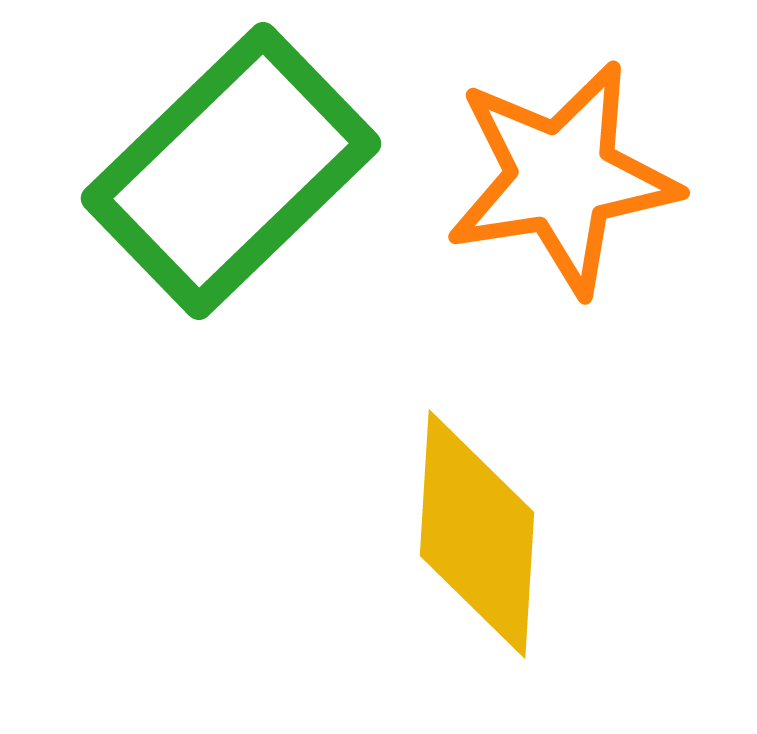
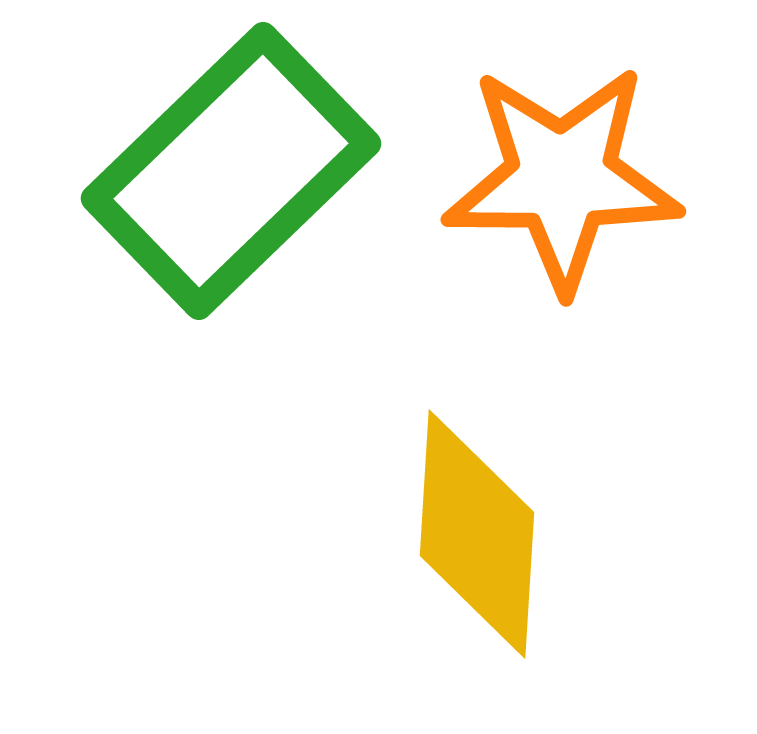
orange star: rotated 9 degrees clockwise
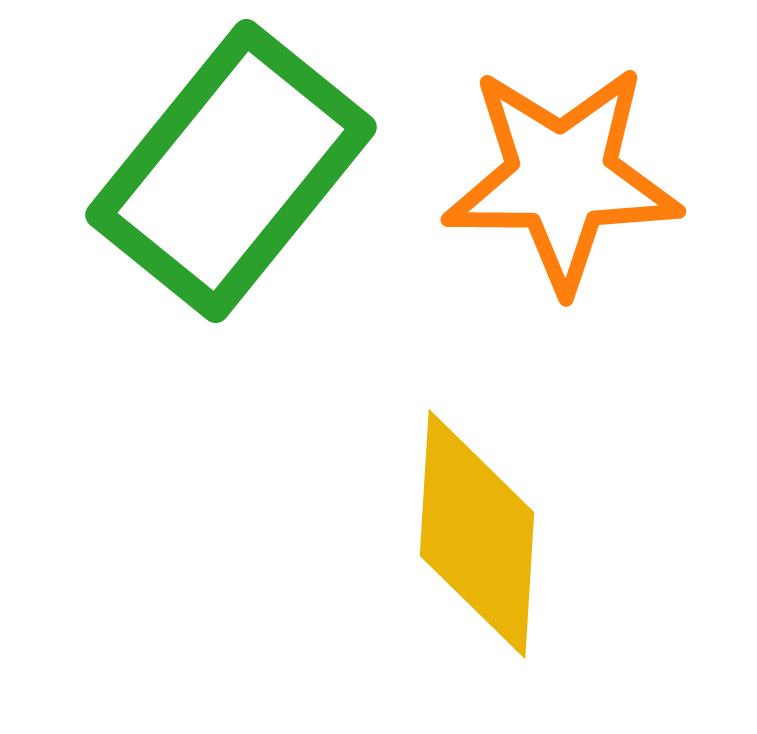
green rectangle: rotated 7 degrees counterclockwise
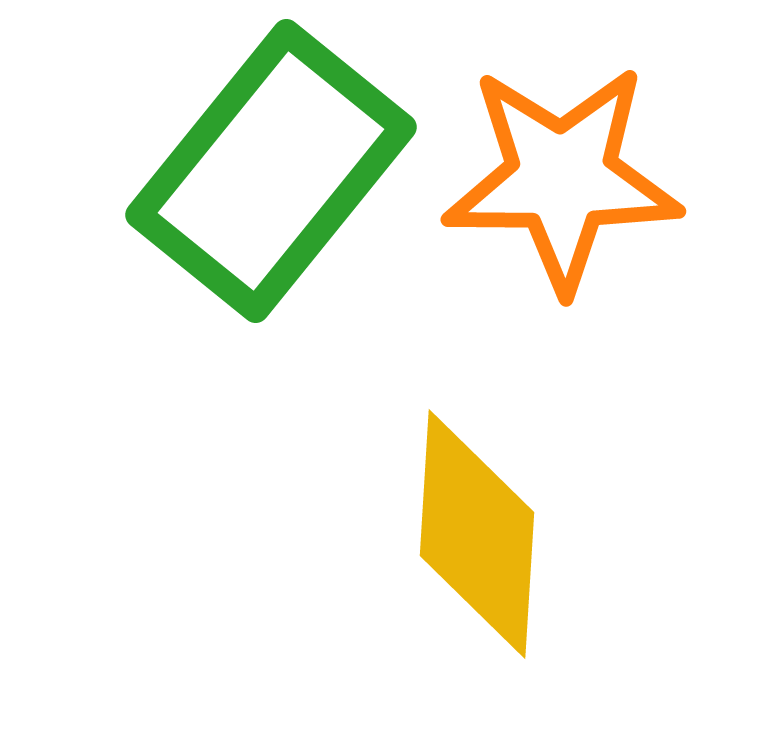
green rectangle: moved 40 px right
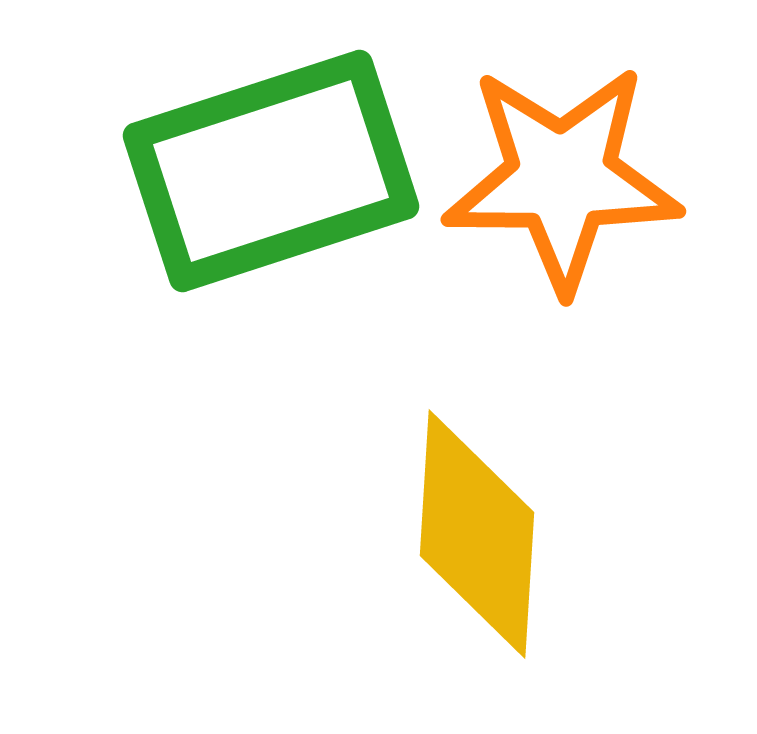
green rectangle: rotated 33 degrees clockwise
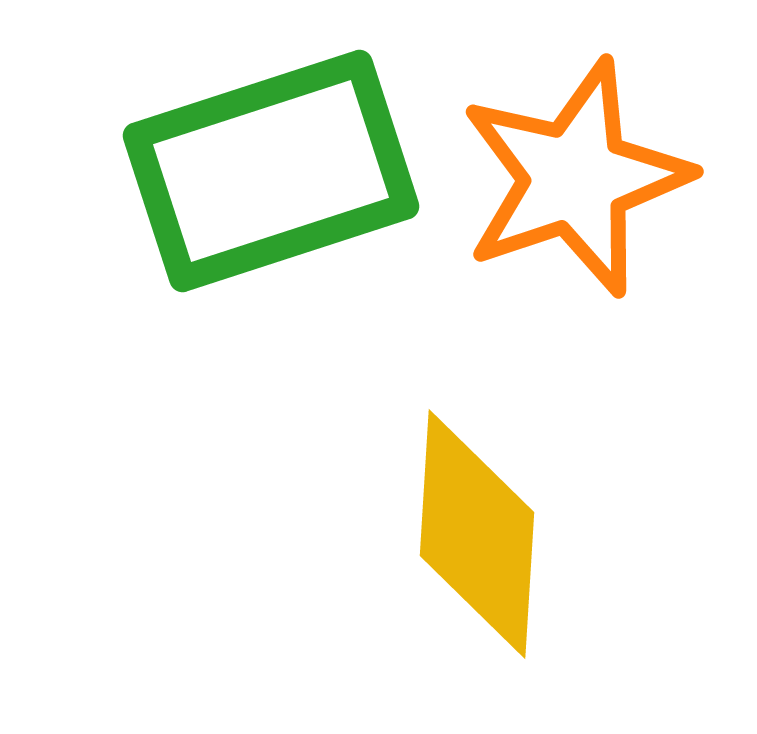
orange star: moved 13 px right; rotated 19 degrees counterclockwise
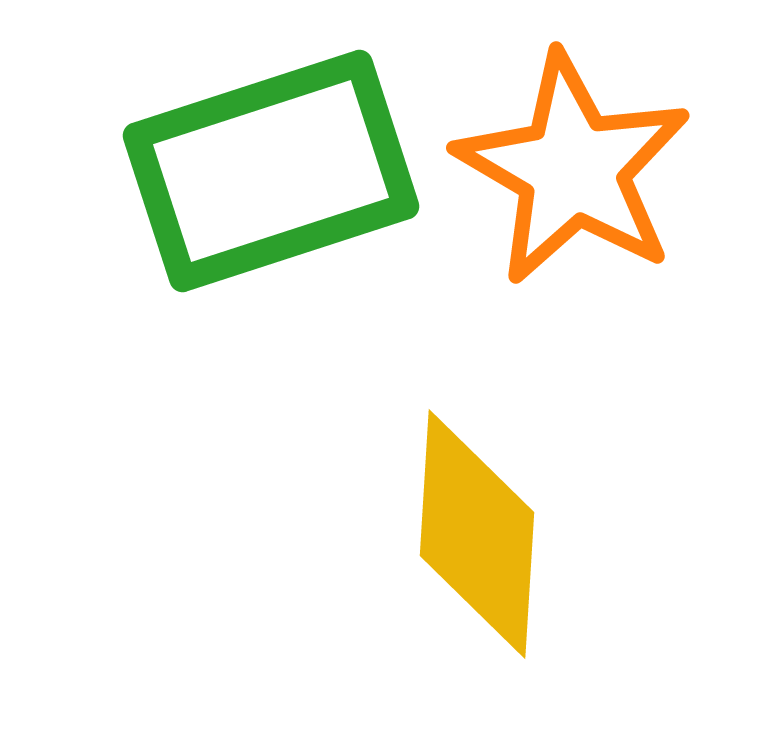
orange star: moved 2 px left, 9 px up; rotated 23 degrees counterclockwise
